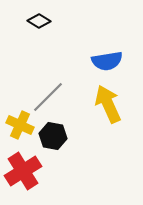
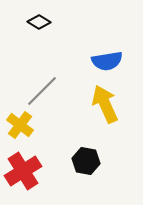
black diamond: moved 1 px down
gray line: moved 6 px left, 6 px up
yellow arrow: moved 3 px left
yellow cross: rotated 12 degrees clockwise
black hexagon: moved 33 px right, 25 px down
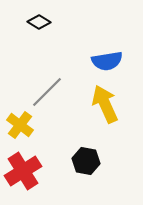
gray line: moved 5 px right, 1 px down
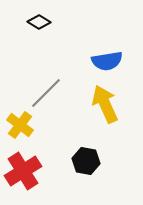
gray line: moved 1 px left, 1 px down
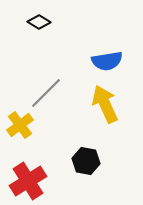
yellow cross: rotated 16 degrees clockwise
red cross: moved 5 px right, 10 px down
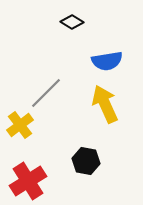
black diamond: moved 33 px right
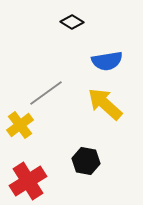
gray line: rotated 9 degrees clockwise
yellow arrow: rotated 24 degrees counterclockwise
